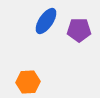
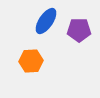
orange hexagon: moved 3 px right, 21 px up
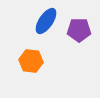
orange hexagon: rotated 10 degrees clockwise
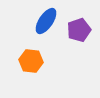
purple pentagon: rotated 20 degrees counterclockwise
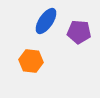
purple pentagon: moved 2 px down; rotated 25 degrees clockwise
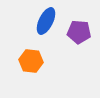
blue ellipse: rotated 8 degrees counterclockwise
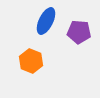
orange hexagon: rotated 15 degrees clockwise
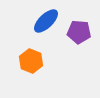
blue ellipse: rotated 20 degrees clockwise
